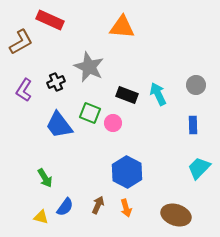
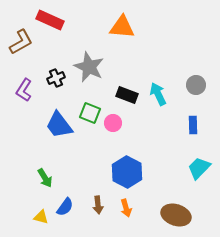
black cross: moved 4 px up
brown arrow: rotated 150 degrees clockwise
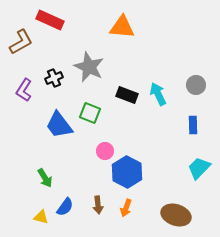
black cross: moved 2 px left
pink circle: moved 8 px left, 28 px down
orange arrow: rotated 36 degrees clockwise
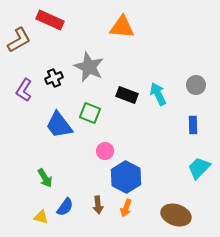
brown L-shape: moved 2 px left, 2 px up
blue hexagon: moved 1 px left, 5 px down
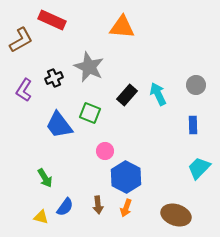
red rectangle: moved 2 px right
brown L-shape: moved 2 px right
black rectangle: rotated 70 degrees counterclockwise
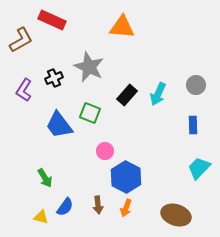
cyan arrow: rotated 130 degrees counterclockwise
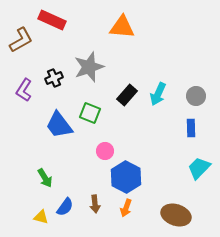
gray star: rotated 28 degrees clockwise
gray circle: moved 11 px down
blue rectangle: moved 2 px left, 3 px down
brown arrow: moved 3 px left, 1 px up
